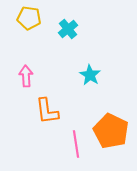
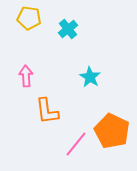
cyan star: moved 2 px down
orange pentagon: moved 1 px right
pink line: rotated 48 degrees clockwise
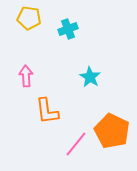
cyan cross: rotated 18 degrees clockwise
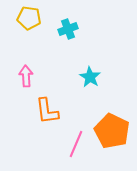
pink line: rotated 16 degrees counterclockwise
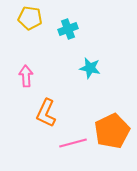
yellow pentagon: moved 1 px right
cyan star: moved 9 px up; rotated 20 degrees counterclockwise
orange L-shape: moved 1 px left, 2 px down; rotated 32 degrees clockwise
orange pentagon: rotated 20 degrees clockwise
pink line: moved 3 px left, 1 px up; rotated 52 degrees clockwise
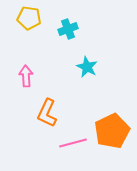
yellow pentagon: moved 1 px left
cyan star: moved 3 px left, 1 px up; rotated 15 degrees clockwise
orange L-shape: moved 1 px right
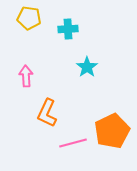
cyan cross: rotated 18 degrees clockwise
cyan star: rotated 10 degrees clockwise
